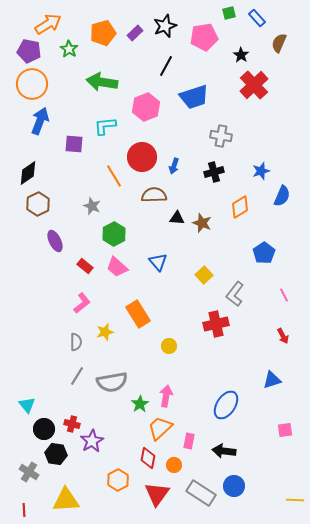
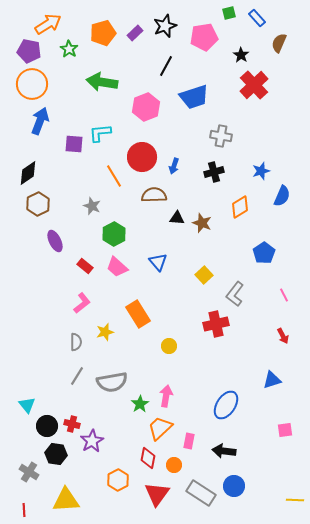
cyan L-shape at (105, 126): moved 5 px left, 7 px down
black circle at (44, 429): moved 3 px right, 3 px up
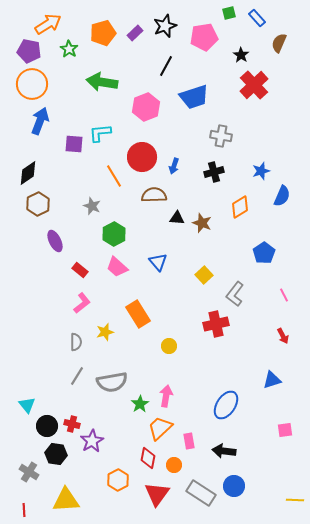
red rectangle at (85, 266): moved 5 px left, 4 px down
pink rectangle at (189, 441): rotated 21 degrees counterclockwise
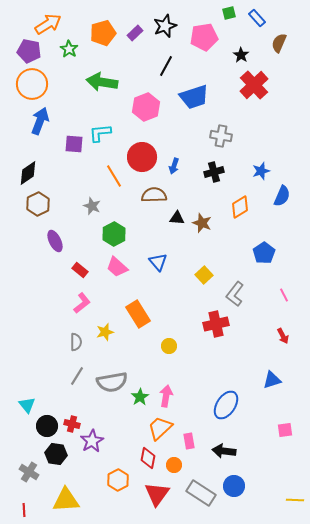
green star at (140, 404): moved 7 px up
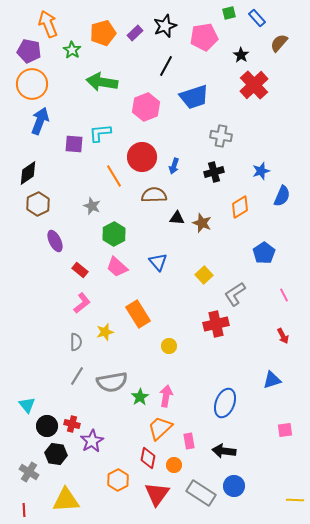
orange arrow at (48, 24): rotated 80 degrees counterclockwise
brown semicircle at (279, 43): rotated 18 degrees clockwise
green star at (69, 49): moved 3 px right, 1 px down
gray L-shape at (235, 294): rotated 20 degrees clockwise
blue ellipse at (226, 405): moved 1 px left, 2 px up; rotated 12 degrees counterclockwise
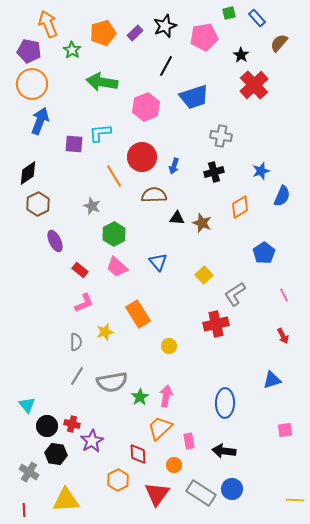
pink L-shape at (82, 303): moved 2 px right; rotated 15 degrees clockwise
blue ellipse at (225, 403): rotated 20 degrees counterclockwise
red diamond at (148, 458): moved 10 px left, 4 px up; rotated 15 degrees counterclockwise
blue circle at (234, 486): moved 2 px left, 3 px down
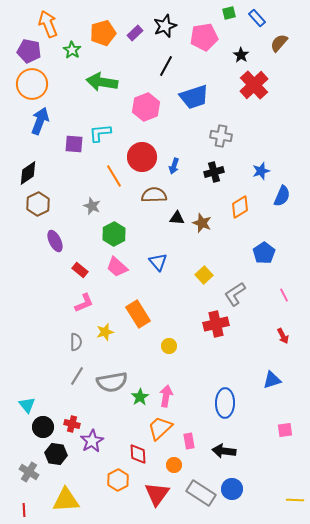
black circle at (47, 426): moved 4 px left, 1 px down
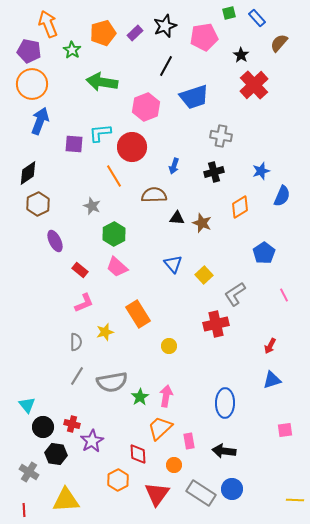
red circle at (142, 157): moved 10 px left, 10 px up
blue triangle at (158, 262): moved 15 px right, 2 px down
red arrow at (283, 336): moved 13 px left, 10 px down; rotated 56 degrees clockwise
